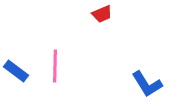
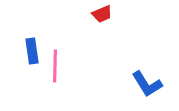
blue rectangle: moved 16 px right, 20 px up; rotated 45 degrees clockwise
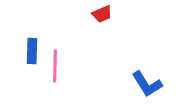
blue rectangle: rotated 10 degrees clockwise
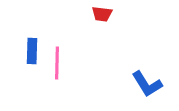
red trapezoid: rotated 30 degrees clockwise
pink line: moved 2 px right, 3 px up
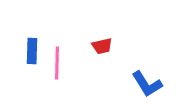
red trapezoid: moved 32 px down; rotated 20 degrees counterclockwise
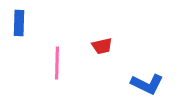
blue rectangle: moved 13 px left, 28 px up
blue L-shape: rotated 32 degrees counterclockwise
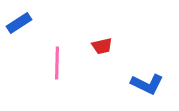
blue rectangle: rotated 55 degrees clockwise
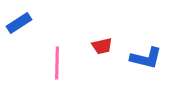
blue L-shape: moved 1 px left, 26 px up; rotated 12 degrees counterclockwise
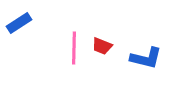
red trapezoid: rotated 35 degrees clockwise
pink line: moved 17 px right, 15 px up
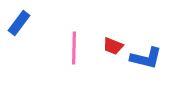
blue rectangle: rotated 20 degrees counterclockwise
red trapezoid: moved 11 px right
